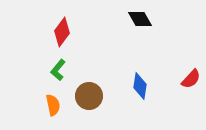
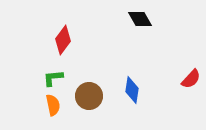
red diamond: moved 1 px right, 8 px down
green L-shape: moved 5 px left, 8 px down; rotated 45 degrees clockwise
blue diamond: moved 8 px left, 4 px down
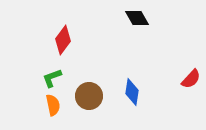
black diamond: moved 3 px left, 1 px up
green L-shape: moved 1 px left; rotated 15 degrees counterclockwise
blue diamond: moved 2 px down
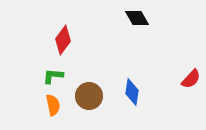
green L-shape: moved 1 px right, 2 px up; rotated 25 degrees clockwise
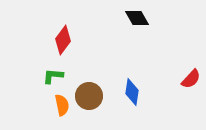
orange semicircle: moved 9 px right
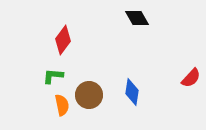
red semicircle: moved 1 px up
brown circle: moved 1 px up
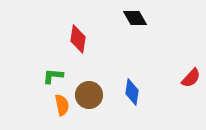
black diamond: moved 2 px left
red diamond: moved 15 px right, 1 px up; rotated 28 degrees counterclockwise
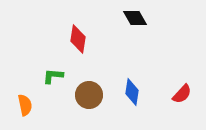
red semicircle: moved 9 px left, 16 px down
orange semicircle: moved 37 px left
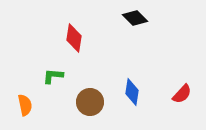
black diamond: rotated 15 degrees counterclockwise
red diamond: moved 4 px left, 1 px up
brown circle: moved 1 px right, 7 px down
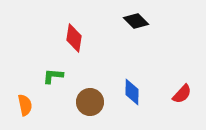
black diamond: moved 1 px right, 3 px down
blue diamond: rotated 8 degrees counterclockwise
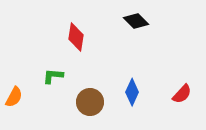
red diamond: moved 2 px right, 1 px up
blue diamond: rotated 24 degrees clockwise
orange semicircle: moved 11 px left, 8 px up; rotated 40 degrees clockwise
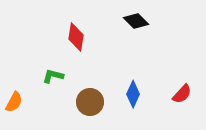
green L-shape: rotated 10 degrees clockwise
blue diamond: moved 1 px right, 2 px down
orange semicircle: moved 5 px down
